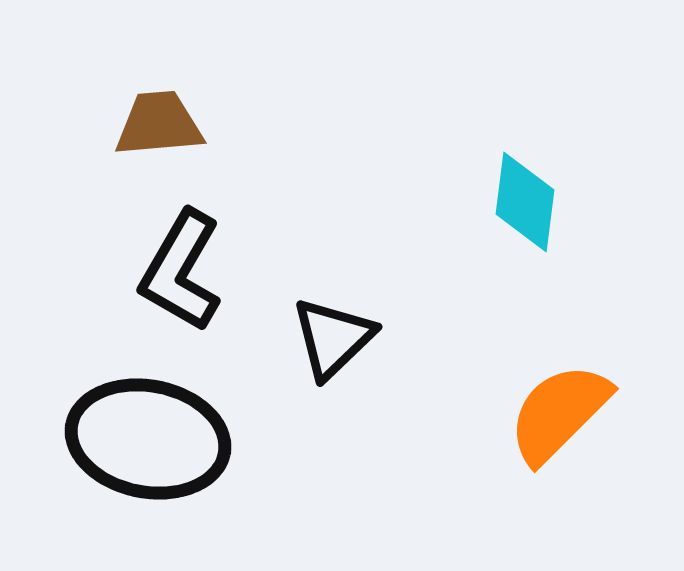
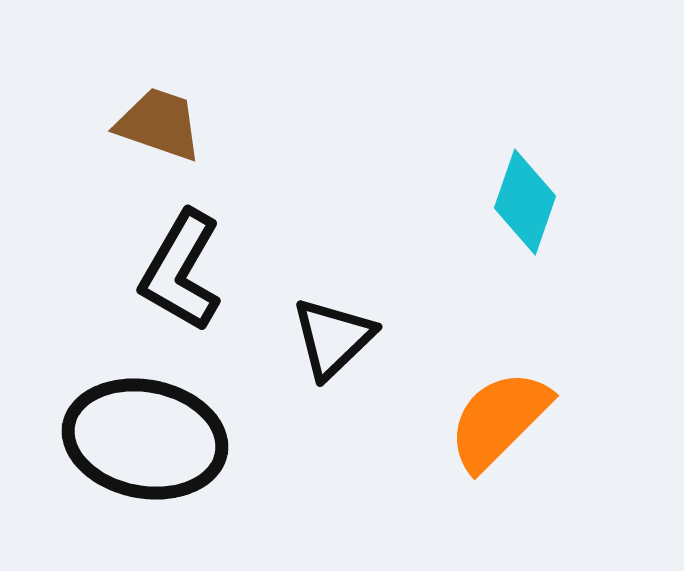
brown trapezoid: rotated 24 degrees clockwise
cyan diamond: rotated 12 degrees clockwise
orange semicircle: moved 60 px left, 7 px down
black ellipse: moved 3 px left
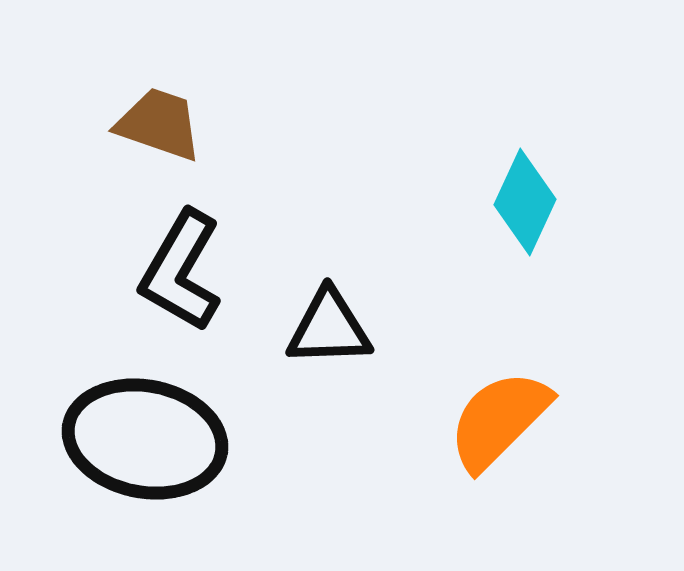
cyan diamond: rotated 6 degrees clockwise
black triangle: moved 4 px left, 10 px up; rotated 42 degrees clockwise
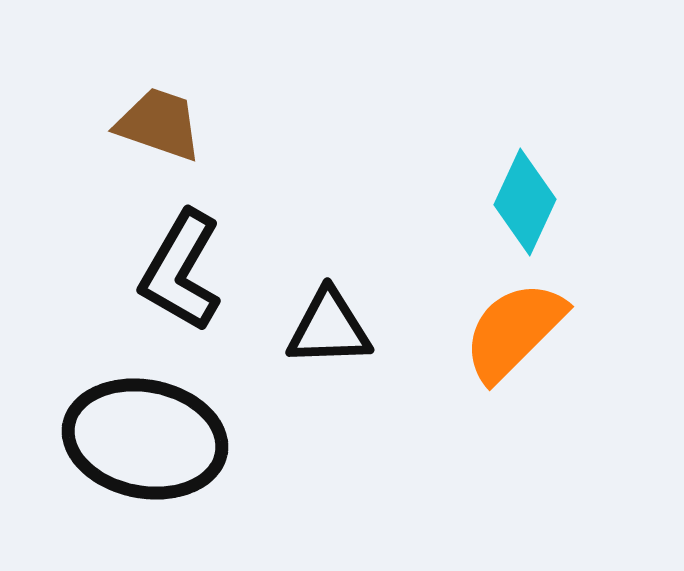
orange semicircle: moved 15 px right, 89 px up
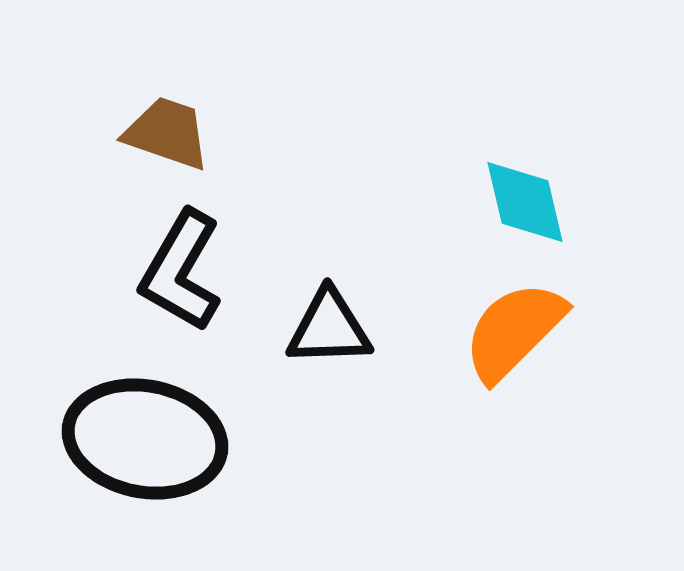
brown trapezoid: moved 8 px right, 9 px down
cyan diamond: rotated 38 degrees counterclockwise
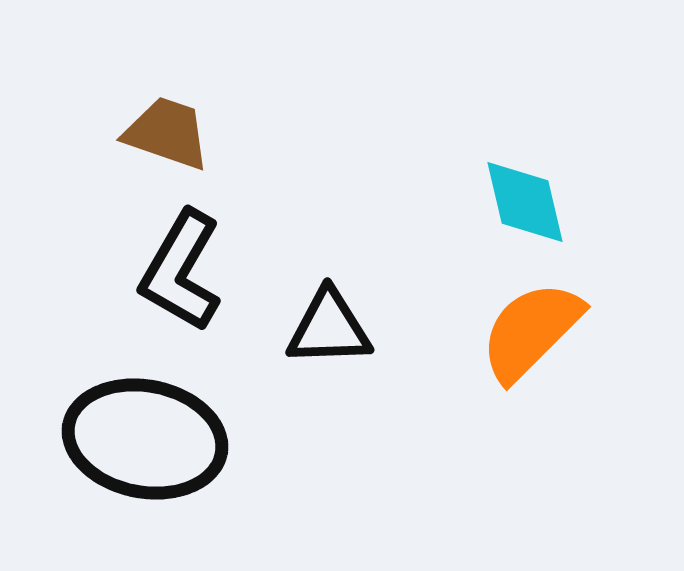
orange semicircle: moved 17 px right
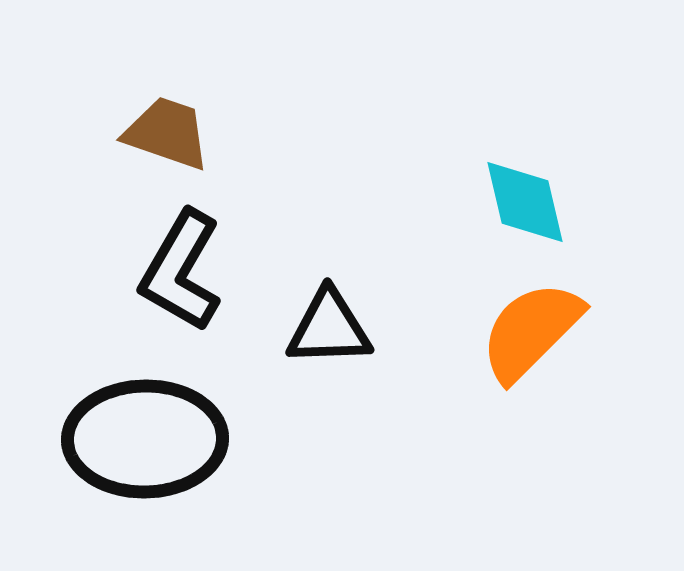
black ellipse: rotated 12 degrees counterclockwise
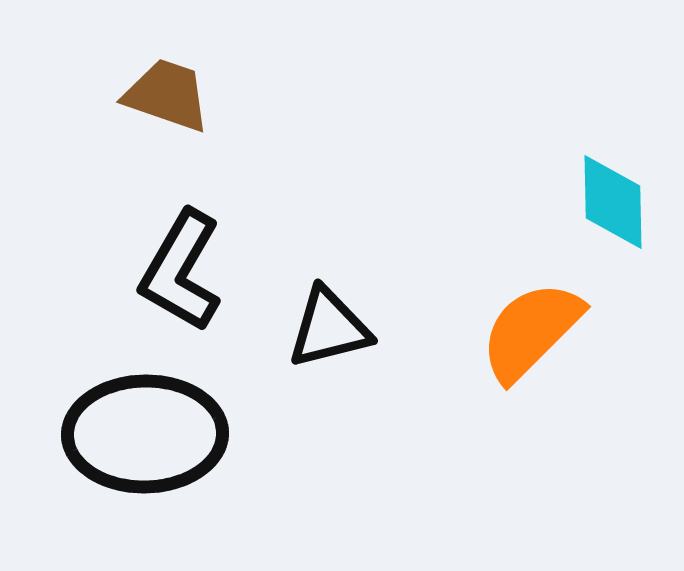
brown trapezoid: moved 38 px up
cyan diamond: moved 88 px right; rotated 12 degrees clockwise
black triangle: rotated 12 degrees counterclockwise
black ellipse: moved 5 px up
